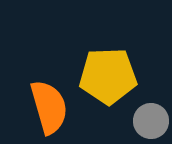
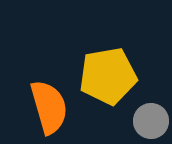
yellow pentagon: rotated 8 degrees counterclockwise
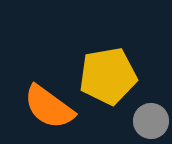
orange semicircle: rotated 142 degrees clockwise
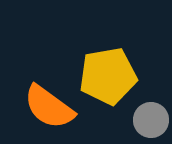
gray circle: moved 1 px up
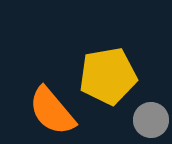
orange semicircle: moved 3 px right, 4 px down; rotated 14 degrees clockwise
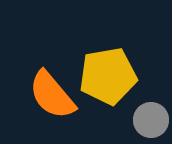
orange semicircle: moved 16 px up
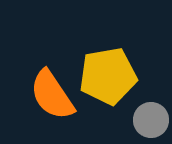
orange semicircle: rotated 6 degrees clockwise
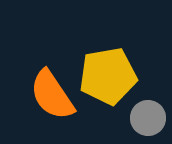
gray circle: moved 3 px left, 2 px up
